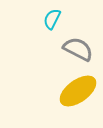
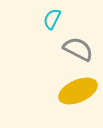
yellow ellipse: rotated 12 degrees clockwise
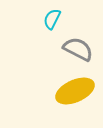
yellow ellipse: moved 3 px left
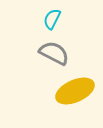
gray semicircle: moved 24 px left, 4 px down
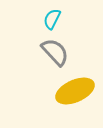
gray semicircle: moved 1 px right, 1 px up; rotated 20 degrees clockwise
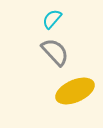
cyan semicircle: rotated 15 degrees clockwise
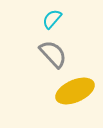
gray semicircle: moved 2 px left, 2 px down
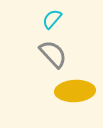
yellow ellipse: rotated 21 degrees clockwise
